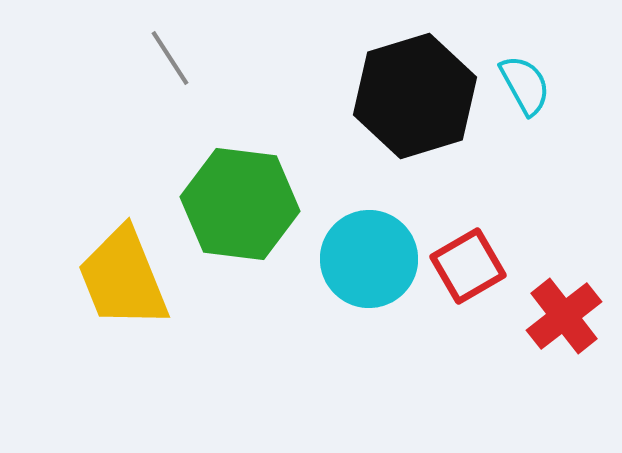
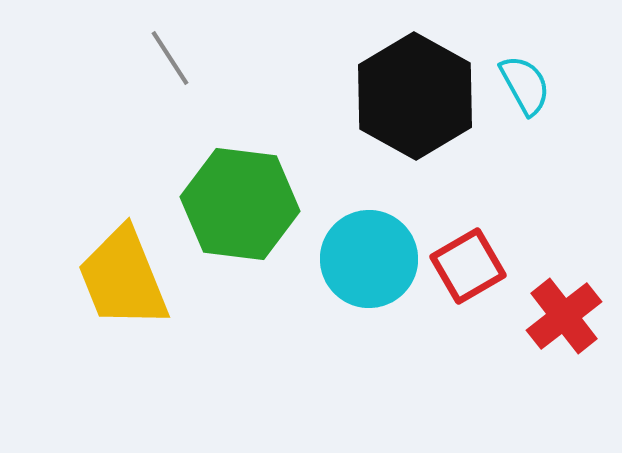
black hexagon: rotated 14 degrees counterclockwise
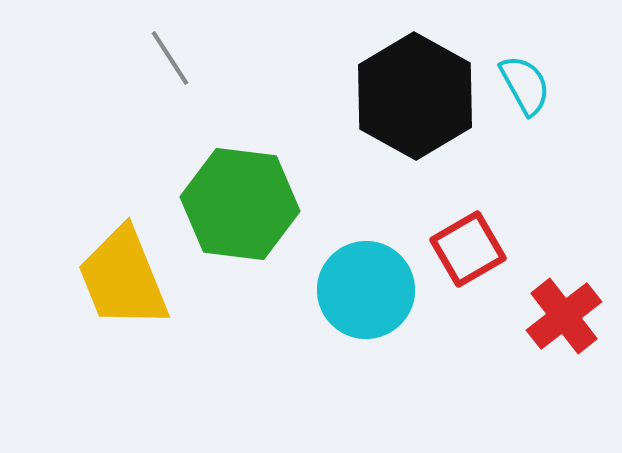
cyan circle: moved 3 px left, 31 px down
red square: moved 17 px up
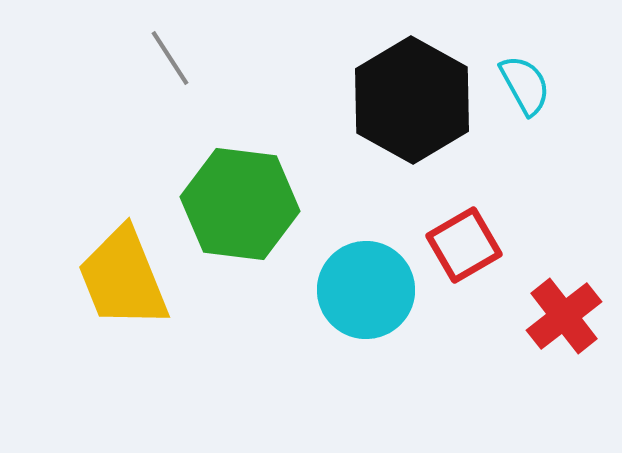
black hexagon: moved 3 px left, 4 px down
red square: moved 4 px left, 4 px up
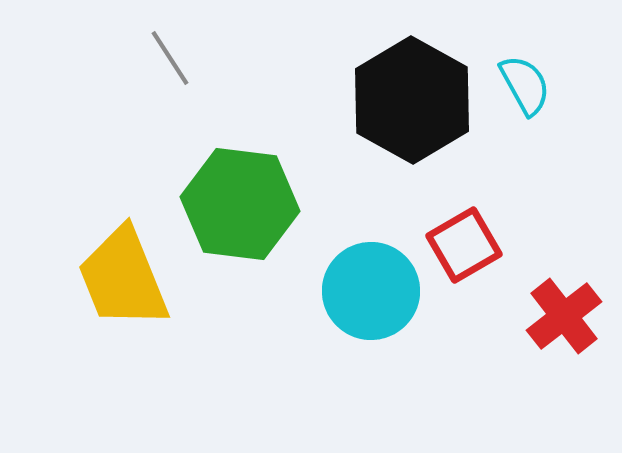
cyan circle: moved 5 px right, 1 px down
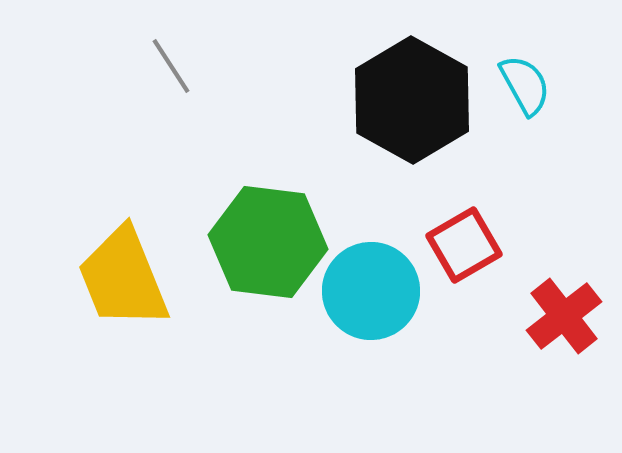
gray line: moved 1 px right, 8 px down
green hexagon: moved 28 px right, 38 px down
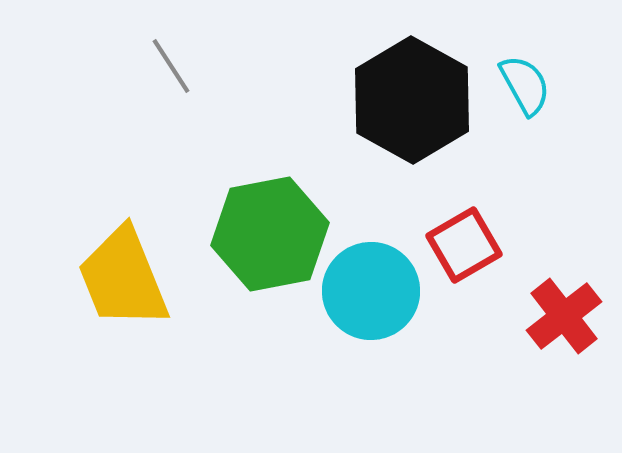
green hexagon: moved 2 px right, 8 px up; rotated 18 degrees counterclockwise
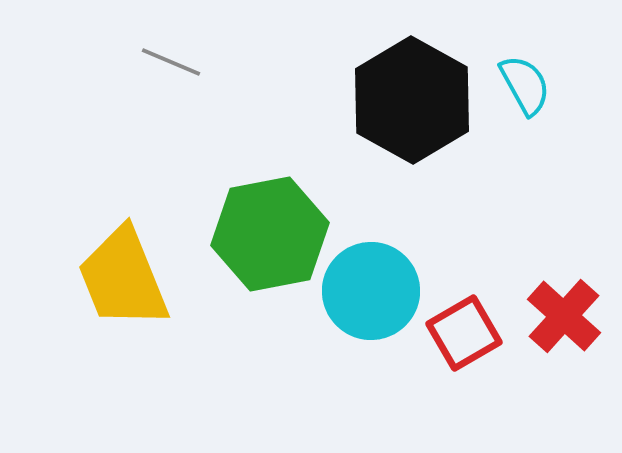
gray line: moved 4 px up; rotated 34 degrees counterclockwise
red square: moved 88 px down
red cross: rotated 10 degrees counterclockwise
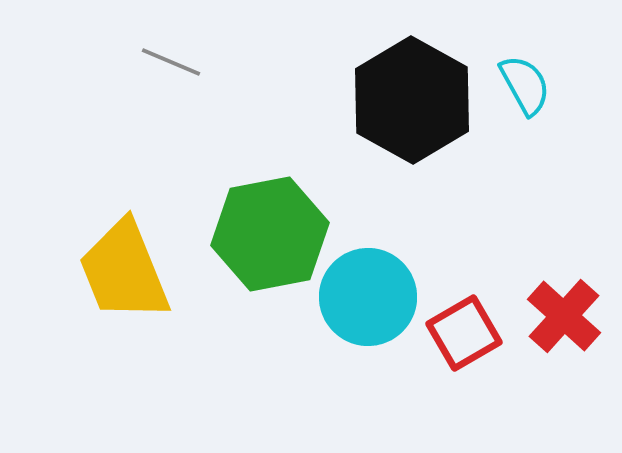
yellow trapezoid: moved 1 px right, 7 px up
cyan circle: moved 3 px left, 6 px down
